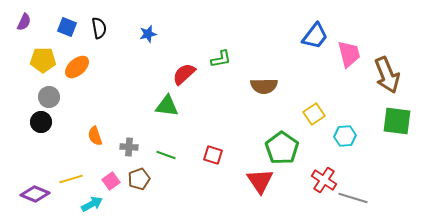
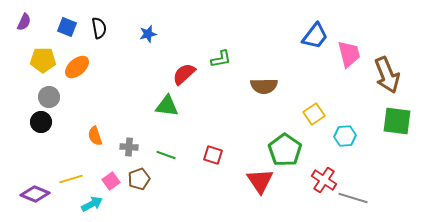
green pentagon: moved 3 px right, 2 px down
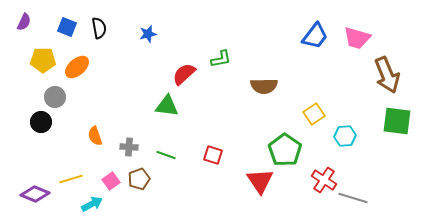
pink trapezoid: moved 8 px right, 16 px up; rotated 120 degrees clockwise
gray circle: moved 6 px right
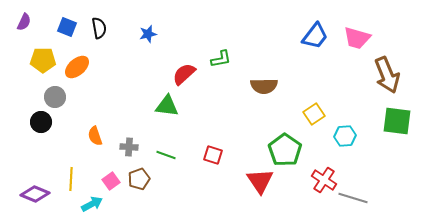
yellow line: rotated 70 degrees counterclockwise
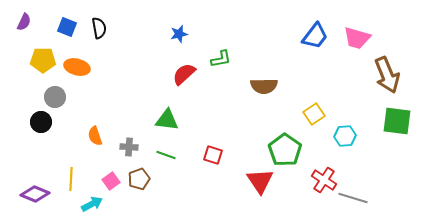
blue star: moved 31 px right
orange ellipse: rotated 55 degrees clockwise
green triangle: moved 14 px down
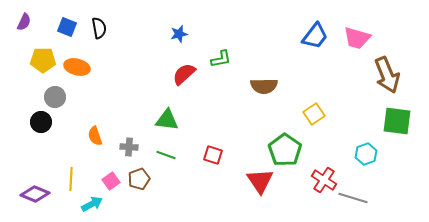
cyan hexagon: moved 21 px right, 18 px down; rotated 15 degrees counterclockwise
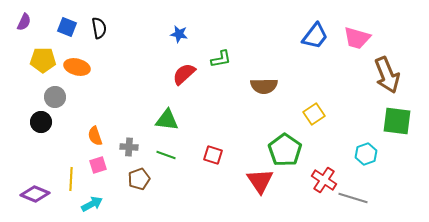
blue star: rotated 24 degrees clockwise
pink square: moved 13 px left, 16 px up; rotated 18 degrees clockwise
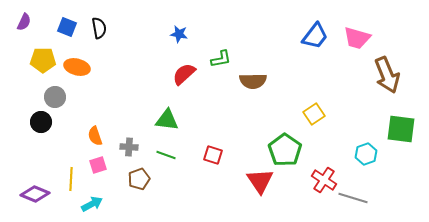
brown semicircle: moved 11 px left, 5 px up
green square: moved 4 px right, 8 px down
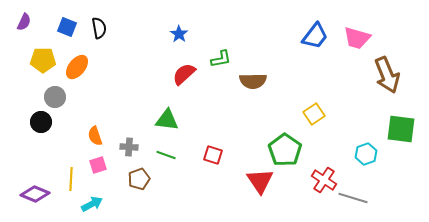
blue star: rotated 24 degrees clockwise
orange ellipse: rotated 65 degrees counterclockwise
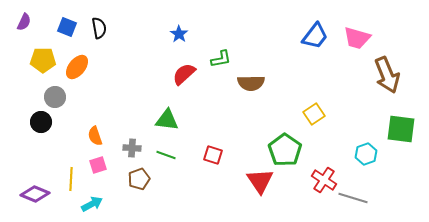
brown semicircle: moved 2 px left, 2 px down
gray cross: moved 3 px right, 1 px down
